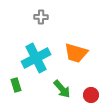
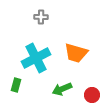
green rectangle: rotated 32 degrees clockwise
green arrow: rotated 108 degrees clockwise
red circle: moved 1 px right
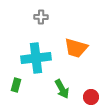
orange trapezoid: moved 5 px up
cyan cross: rotated 20 degrees clockwise
green arrow: rotated 96 degrees counterclockwise
red circle: moved 1 px left, 2 px down
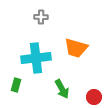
red circle: moved 3 px right
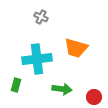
gray cross: rotated 24 degrees clockwise
cyan cross: moved 1 px right, 1 px down
green arrow: rotated 54 degrees counterclockwise
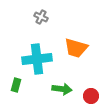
red circle: moved 3 px left, 1 px up
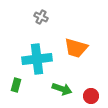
green arrow: rotated 12 degrees clockwise
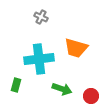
cyan cross: moved 2 px right
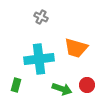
red circle: moved 4 px left, 11 px up
